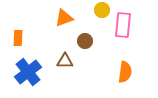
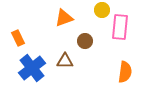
pink rectangle: moved 3 px left, 2 px down
orange rectangle: rotated 28 degrees counterclockwise
blue cross: moved 4 px right, 4 px up
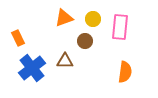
yellow circle: moved 9 px left, 9 px down
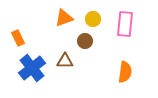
pink rectangle: moved 5 px right, 3 px up
